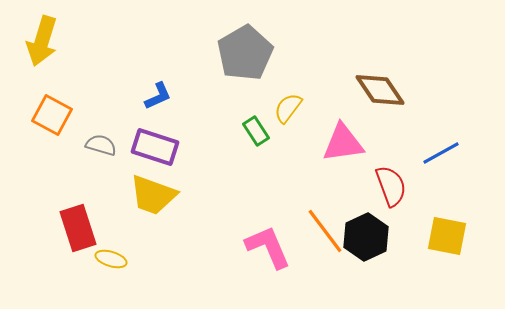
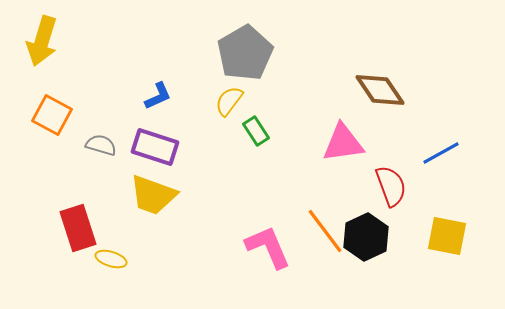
yellow semicircle: moved 59 px left, 7 px up
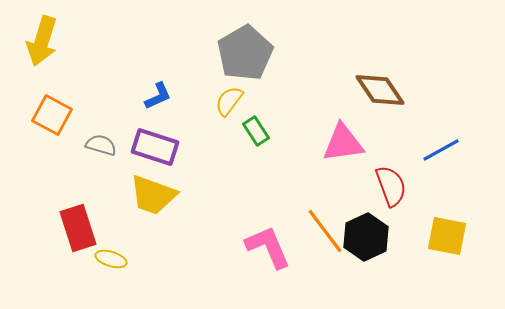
blue line: moved 3 px up
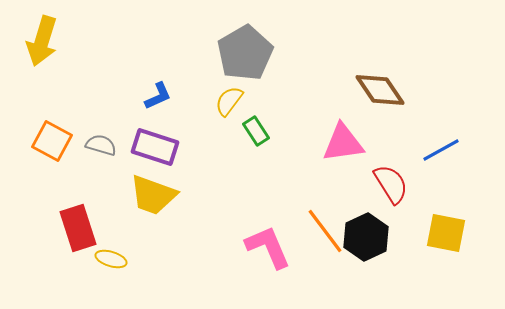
orange square: moved 26 px down
red semicircle: moved 2 px up; rotated 12 degrees counterclockwise
yellow square: moved 1 px left, 3 px up
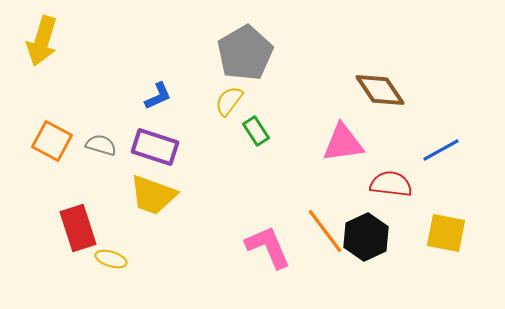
red semicircle: rotated 51 degrees counterclockwise
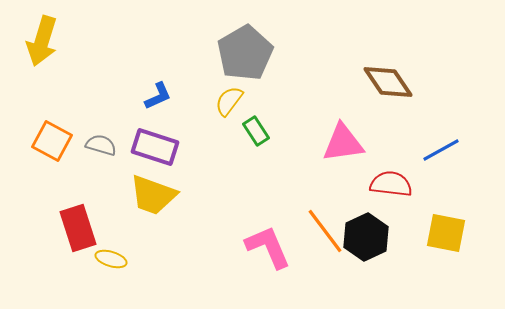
brown diamond: moved 8 px right, 8 px up
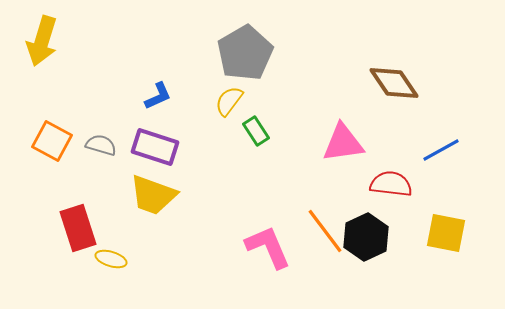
brown diamond: moved 6 px right, 1 px down
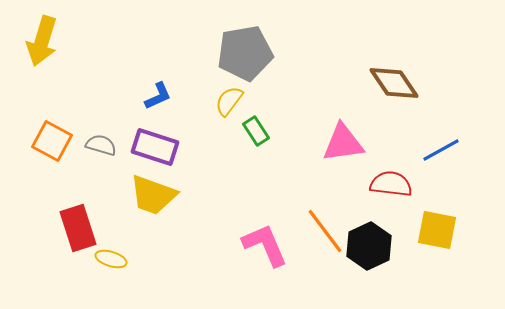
gray pentagon: rotated 20 degrees clockwise
yellow square: moved 9 px left, 3 px up
black hexagon: moved 3 px right, 9 px down
pink L-shape: moved 3 px left, 2 px up
